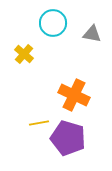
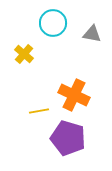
yellow line: moved 12 px up
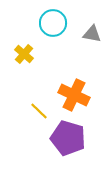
yellow line: rotated 54 degrees clockwise
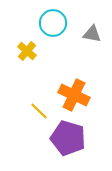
yellow cross: moved 3 px right, 3 px up
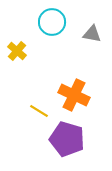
cyan circle: moved 1 px left, 1 px up
yellow cross: moved 10 px left
yellow line: rotated 12 degrees counterclockwise
purple pentagon: moved 1 px left, 1 px down
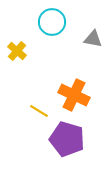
gray triangle: moved 1 px right, 5 px down
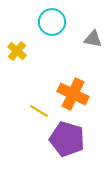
orange cross: moved 1 px left, 1 px up
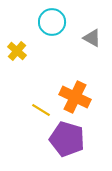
gray triangle: moved 1 px left, 1 px up; rotated 18 degrees clockwise
orange cross: moved 2 px right, 3 px down
yellow line: moved 2 px right, 1 px up
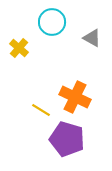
yellow cross: moved 2 px right, 3 px up
